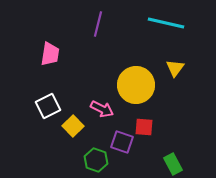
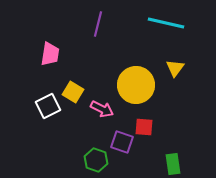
yellow square: moved 34 px up; rotated 15 degrees counterclockwise
green rectangle: rotated 20 degrees clockwise
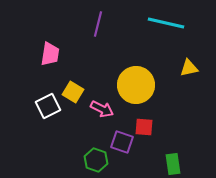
yellow triangle: moved 14 px right; rotated 42 degrees clockwise
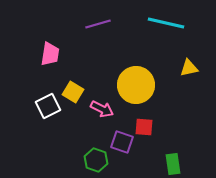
purple line: rotated 60 degrees clockwise
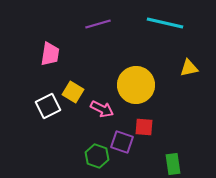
cyan line: moved 1 px left
green hexagon: moved 1 px right, 4 px up
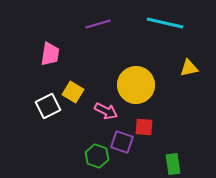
pink arrow: moved 4 px right, 2 px down
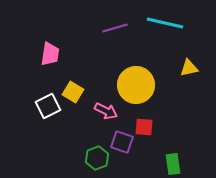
purple line: moved 17 px right, 4 px down
green hexagon: moved 2 px down; rotated 20 degrees clockwise
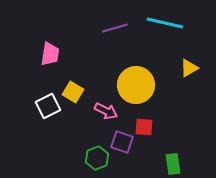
yellow triangle: rotated 18 degrees counterclockwise
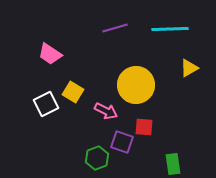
cyan line: moved 5 px right, 6 px down; rotated 15 degrees counterclockwise
pink trapezoid: rotated 115 degrees clockwise
white square: moved 2 px left, 2 px up
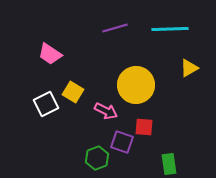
green rectangle: moved 4 px left
